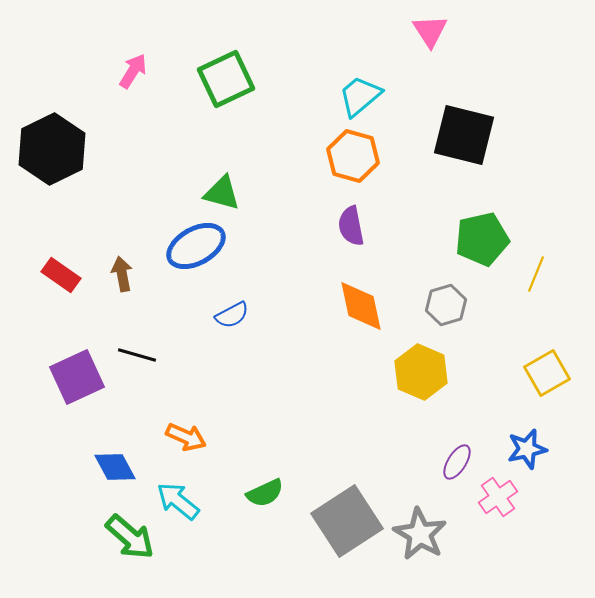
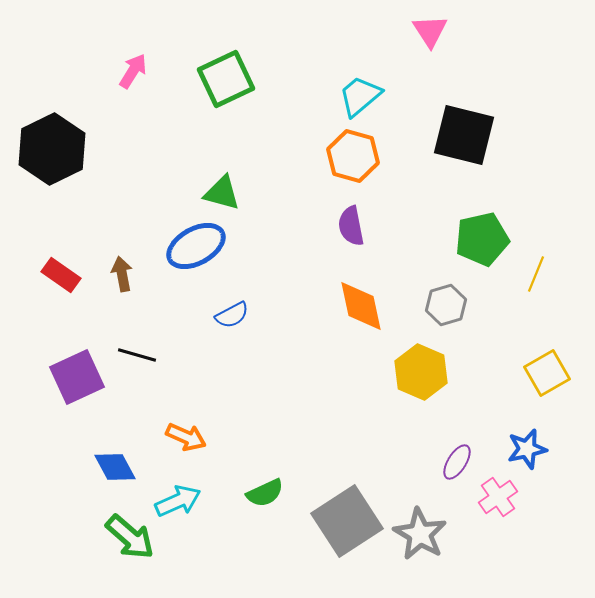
cyan arrow: rotated 117 degrees clockwise
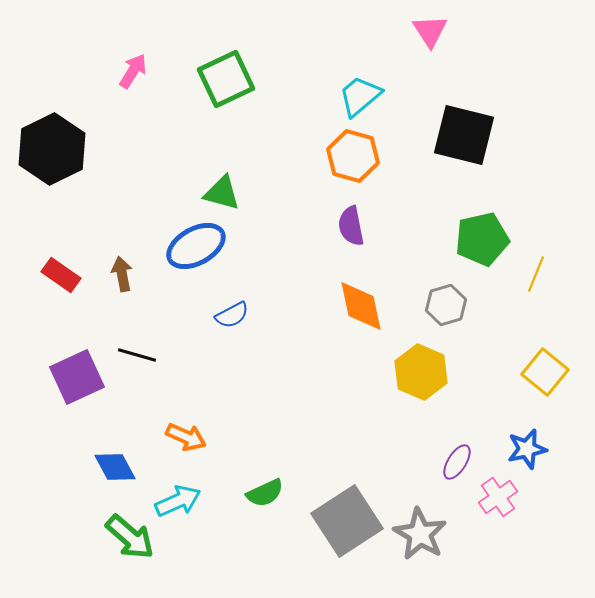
yellow square: moved 2 px left, 1 px up; rotated 21 degrees counterclockwise
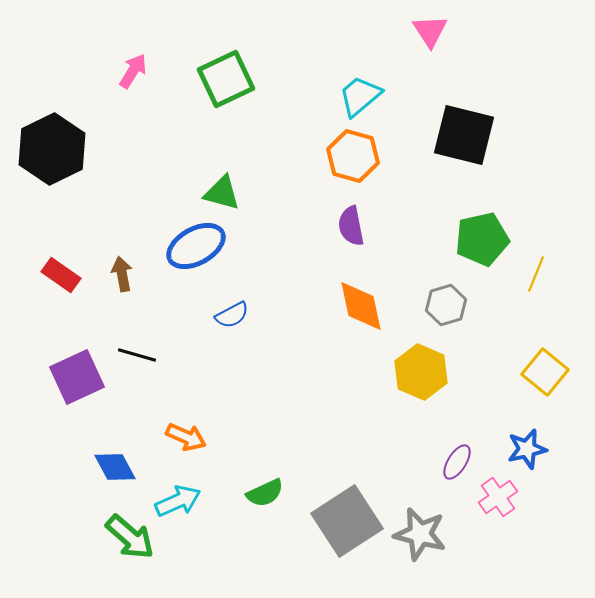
gray star: rotated 16 degrees counterclockwise
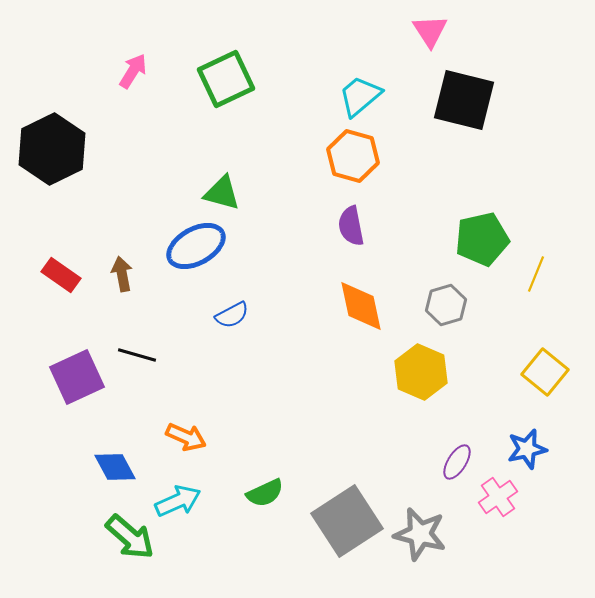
black square: moved 35 px up
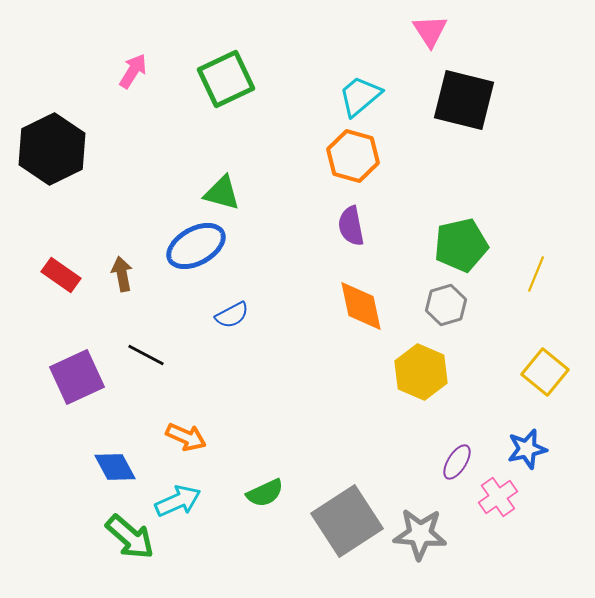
green pentagon: moved 21 px left, 6 px down
black line: moved 9 px right; rotated 12 degrees clockwise
gray star: rotated 10 degrees counterclockwise
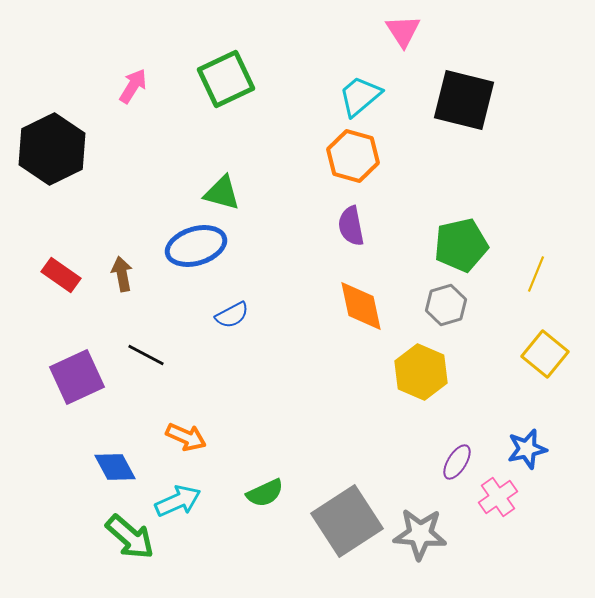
pink triangle: moved 27 px left
pink arrow: moved 15 px down
blue ellipse: rotated 12 degrees clockwise
yellow square: moved 18 px up
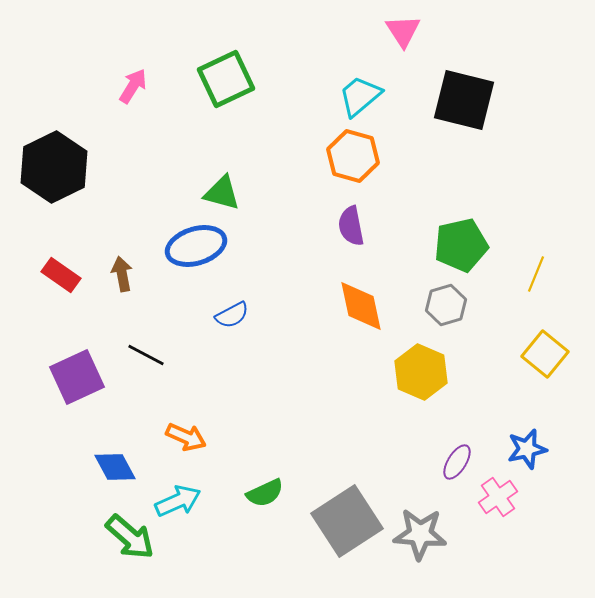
black hexagon: moved 2 px right, 18 px down
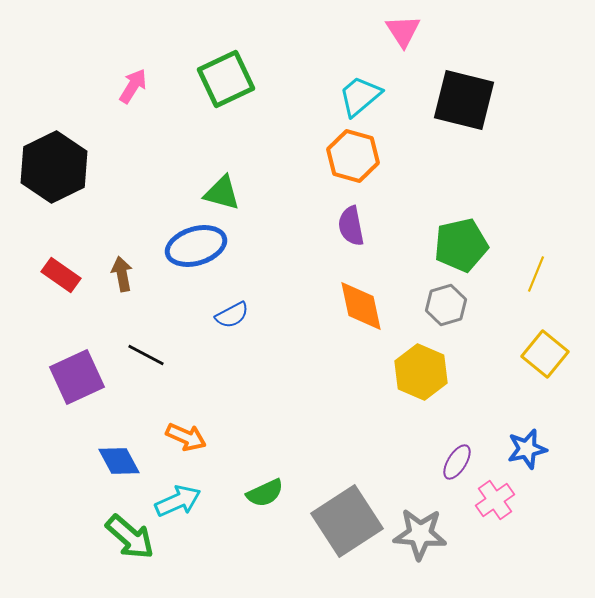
blue diamond: moved 4 px right, 6 px up
pink cross: moved 3 px left, 3 px down
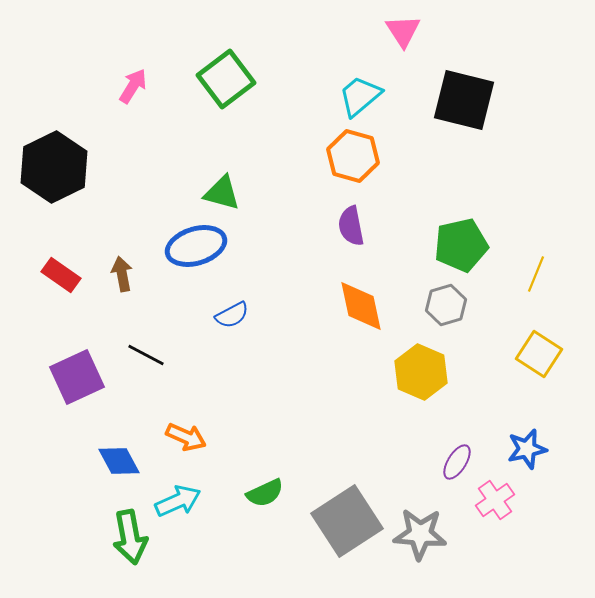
green square: rotated 12 degrees counterclockwise
yellow square: moved 6 px left; rotated 6 degrees counterclockwise
green arrow: rotated 38 degrees clockwise
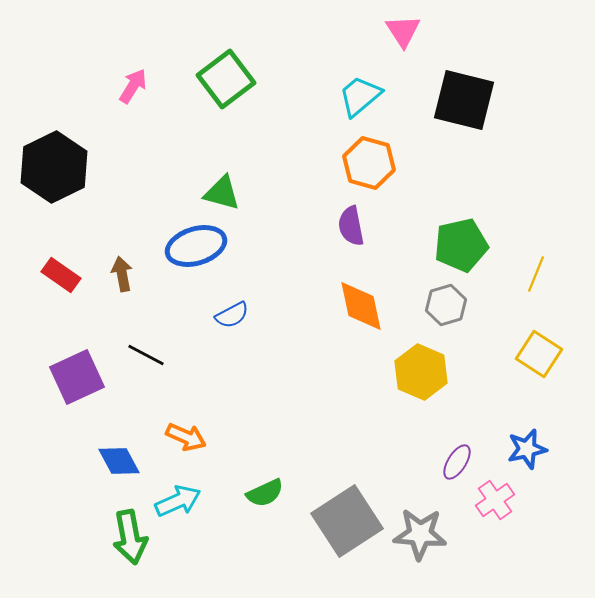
orange hexagon: moved 16 px right, 7 px down
